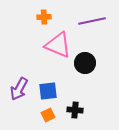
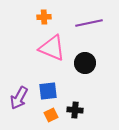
purple line: moved 3 px left, 2 px down
pink triangle: moved 6 px left, 3 px down
purple arrow: moved 9 px down
orange square: moved 3 px right
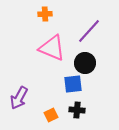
orange cross: moved 1 px right, 3 px up
purple line: moved 8 px down; rotated 36 degrees counterclockwise
blue square: moved 25 px right, 7 px up
black cross: moved 2 px right
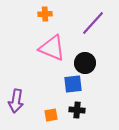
purple line: moved 4 px right, 8 px up
purple arrow: moved 3 px left, 3 px down; rotated 20 degrees counterclockwise
orange square: rotated 16 degrees clockwise
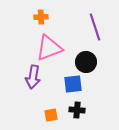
orange cross: moved 4 px left, 3 px down
purple line: moved 2 px right, 4 px down; rotated 60 degrees counterclockwise
pink triangle: moved 3 px left; rotated 44 degrees counterclockwise
black circle: moved 1 px right, 1 px up
purple arrow: moved 17 px right, 24 px up
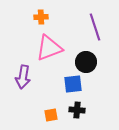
purple arrow: moved 10 px left
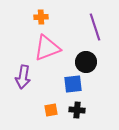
pink triangle: moved 2 px left
orange square: moved 5 px up
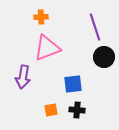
black circle: moved 18 px right, 5 px up
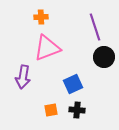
blue square: rotated 18 degrees counterclockwise
